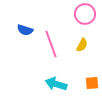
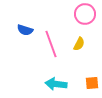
yellow semicircle: moved 3 px left, 1 px up
cyan arrow: rotated 10 degrees counterclockwise
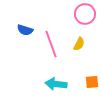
orange square: moved 1 px up
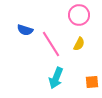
pink circle: moved 6 px left, 1 px down
pink line: rotated 12 degrees counterclockwise
cyan arrow: moved 6 px up; rotated 75 degrees counterclockwise
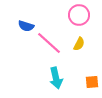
blue semicircle: moved 1 px right, 4 px up
pink line: moved 2 px left, 1 px up; rotated 16 degrees counterclockwise
cyan arrow: rotated 35 degrees counterclockwise
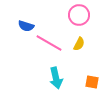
pink line: rotated 12 degrees counterclockwise
orange square: rotated 16 degrees clockwise
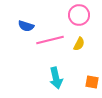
pink line: moved 1 px right, 3 px up; rotated 44 degrees counterclockwise
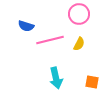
pink circle: moved 1 px up
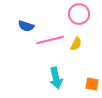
yellow semicircle: moved 3 px left
orange square: moved 2 px down
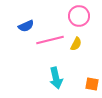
pink circle: moved 2 px down
blue semicircle: rotated 42 degrees counterclockwise
